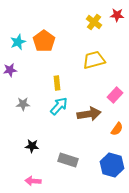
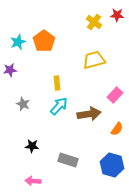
gray star: rotated 24 degrees clockwise
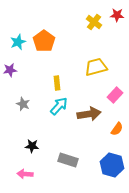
yellow trapezoid: moved 2 px right, 7 px down
pink arrow: moved 8 px left, 7 px up
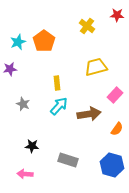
yellow cross: moved 7 px left, 4 px down
purple star: moved 1 px up
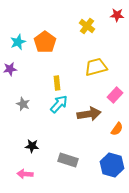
orange pentagon: moved 1 px right, 1 px down
cyan arrow: moved 2 px up
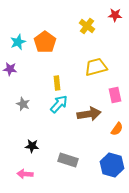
red star: moved 2 px left
purple star: rotated 16 degrees clockwise
pink rectangle: rotated 56 degrees counterclockwise
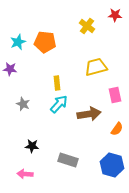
orange pentagon: rotated 30 degrees counterclockwise
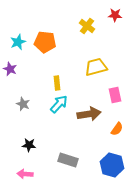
purple star: rotated 16 degrees clockwise
black star: moved 3 px left, 1 px up
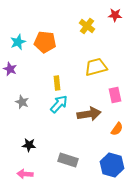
gray star: moved 1 px left, 2 px up
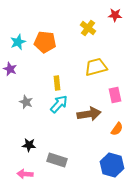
yellow cross: moved 1 px right, 2 px down
gray star: moved 4 px right
gray rectangle: moved 11 px left
